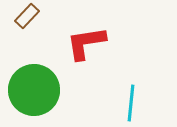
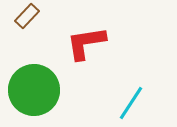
cyan line: rotated 27 degrees clockwise
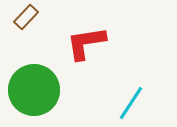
brown rectangle: moved 1 px left, 1 px down
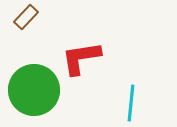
red L-shape: moved 5 px left, 15 px down
cyan line: rotated 27 degrees counterclockwise
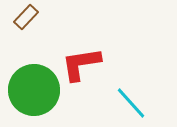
red L-shape: moved 6 px down
cyan line: rotated 48 degrees counterclockwise
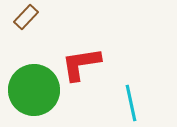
cyan line: rotated 30 degrees clockwise
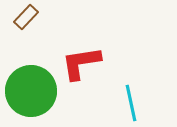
red L-shape: moved 1 px up
green circle: moved 3 px left, 1 px down
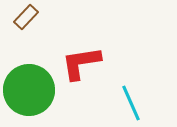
green circle: moved 2 px left, 1 px up
cyan line: rotated 12 degrees counterclockwise
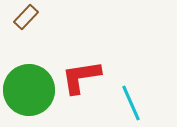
red L-shape: moved 14 px down
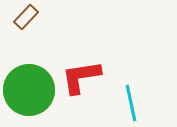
cyan line: rotated 12 degrees clockwise
